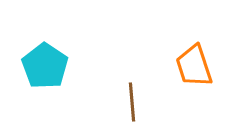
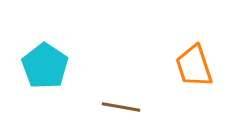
brown line: moved 11 px left, 5 px down; rotated 75 degrees counterclockwise
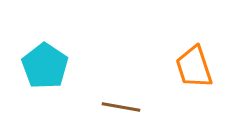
orange trapezoid: moved 1 px down
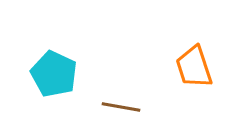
cyan pentagon: moved 9 px right, 8 px down; rotated 9 degrees counterclockwise
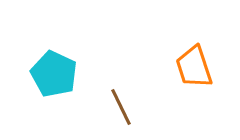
brown line: rotated 54 degrees clockwise
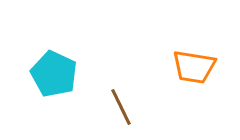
orange trapezoid: rotated 63 degrees counterclockwise
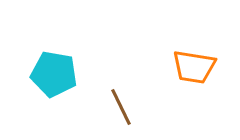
cyan pentagon: rotated 15 degrees counterclockwise
